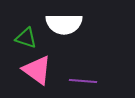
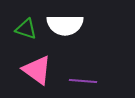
white semicircle: moved 1 px right, 1 px down
green triangle: moved 9 px up
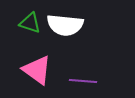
white semicircle: rotated 6 degrees clockwise
green triangle: moved 4 px right, 6 px up
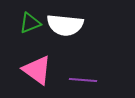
green triangle: rotated 40 degrees counterclockwise
purple line: moved 1 px up
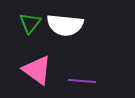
green triangle: rotated 30 degrees counterclockwise
purple line: moved 1 px left, 1 px down
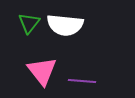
green triangle: moved 1 px left
pink triangle: moved 5 px right, 1 px down; rotated 16 degrees clockwise
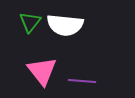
green triangle: moved 1 px right, 1 px up
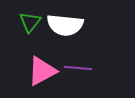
pink triangle: rotated 40 degrees clockwise
purple line: moved 4 px left, 13 px up
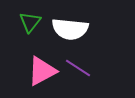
white semicircle: moved 5 px right, 4 px down
purple line: rotated 28 degrees clockwise
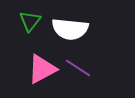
green triangle: moved 1 px up
pink triangle: moved 2 px up
